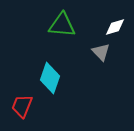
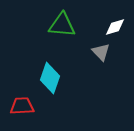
red trapezoid: rotated 65 degrees clockwise
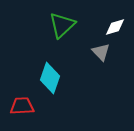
green triangle: rotated 48 degrees counterclockwise
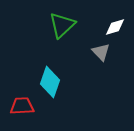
cyan diamond: moved 4 px down
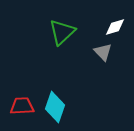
green triangle: moved 7 px down
gray triangle: moved 2 px right
cyan diamond: moved 5 px right, 25 px down
